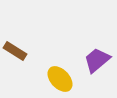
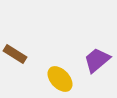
brown rectangle: moved 3 px down
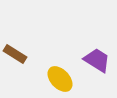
purple trapezoid: rotated 72 degrees clockwise
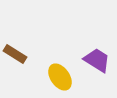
yellow ellipse: moved 2 px up; rotated 8 degrees clockwise
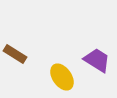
yellow ellipse: moved 2 px right
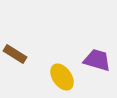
purple trapezoid: rotated 16 degrees counterclockwise
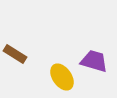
purple trapezoid: moved 3 px left, 1 px down
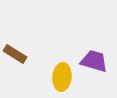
yellow ellipse: rotated 40 degrees clockwise
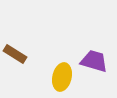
yellow ellipse: rotated 8 degrees clockwise
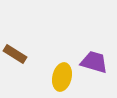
purple trapezoid: moved 1 px down
